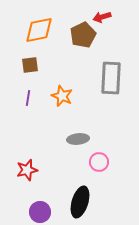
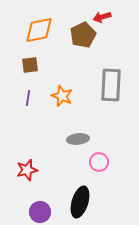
gray rectangle: moved 7 px down
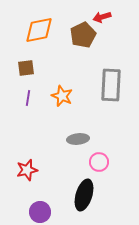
brown square: moved 4 px left, 3 px down
black ellipse: moved 4 px right, 7 px up
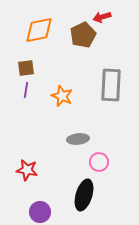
purple line: moved 2 px left, 8 px up
red star: rotated 25 degrees clockwise
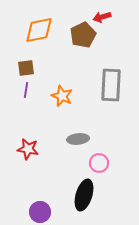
pink circle: moved 1 px down
red star: moved 1 px right, 21 px up
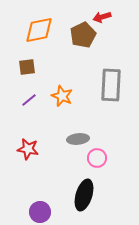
brown square: moved 1 px right, 1 px up
purple line: moved 3 px right, 10 px down; rotated 42 degrees clockwise
pink circle: moved 2 px left, 5 px up
